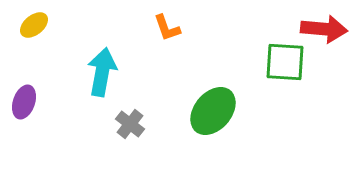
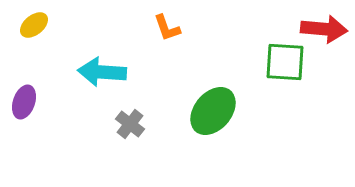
cyan arrow: rotated 96 degrees counterclockwise
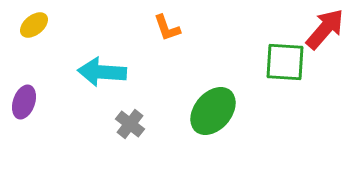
red arrow: moved 1 px right; rotated 54 degrees counterclockwise
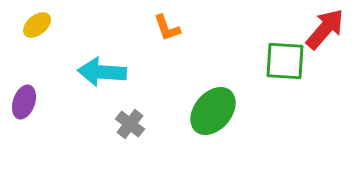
yellow ellipse: moved 3 px right
green square: moved 1 px up
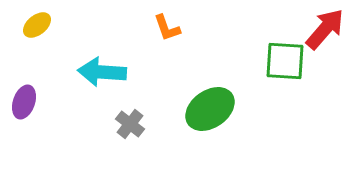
green ellipse: moved 3 px left, 2 px up; rotated 15 degrees clockwise
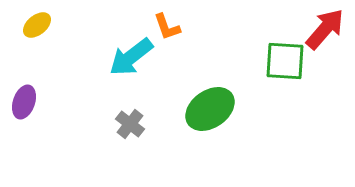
orange L-shape: moved 1 px up
cyan arrow: moved 29 px right, 15 px up; rotated 42 degrees counterclockwise
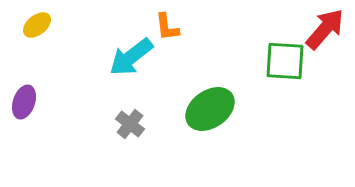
orange L-shape: rotated 12 degrees clockwise
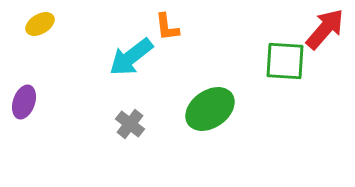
yellow ellipse: moved 3 px right, 1 px up; rotated 8 degrees clockwise
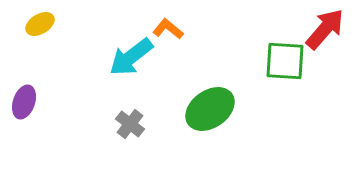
orange L-shape: moved 1 px right, 2 px down; rotated 136 degrees clockwise
